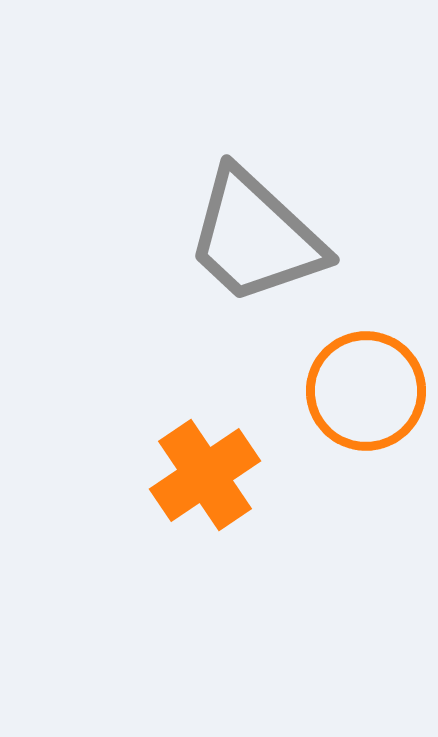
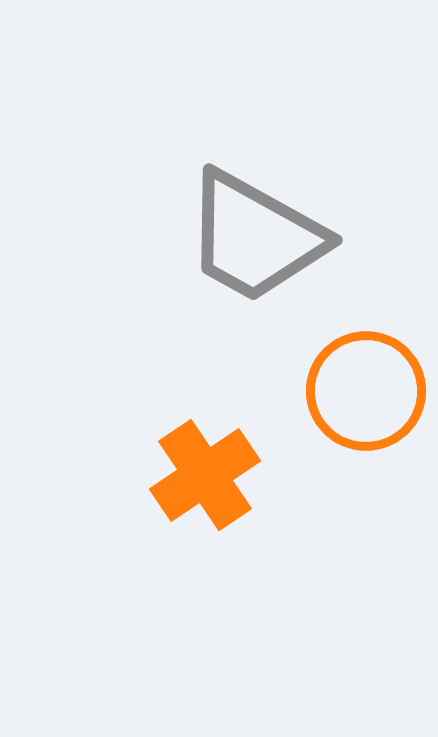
gray trapezoid: rotated 14 degrees counterclockwise
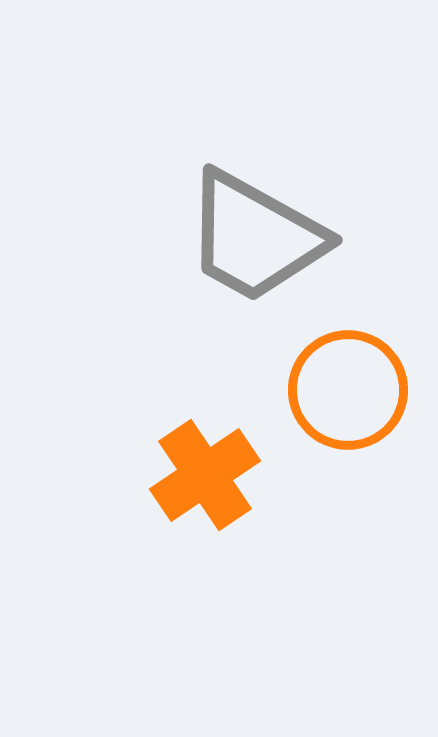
orange circle: moved 18 px left, 1 px up
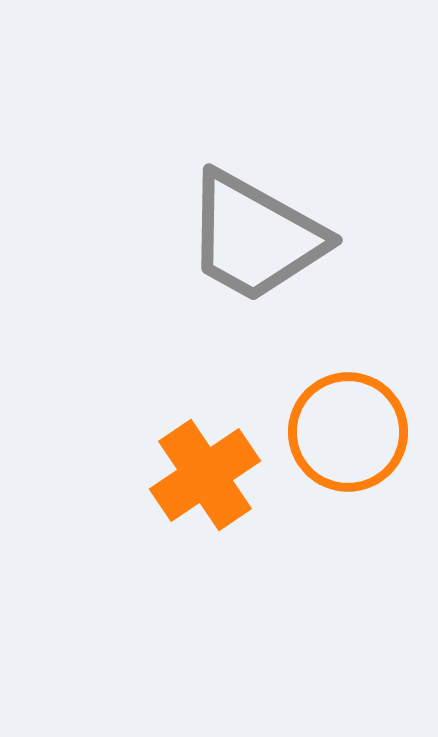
orange circle: moved 42 px down
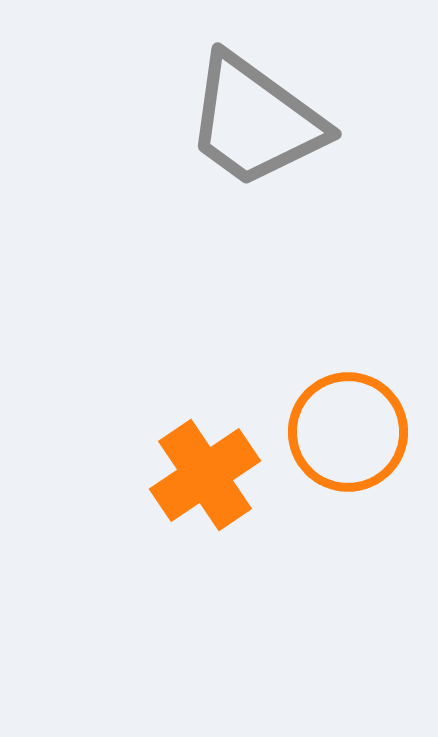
gray trapezoid: moved 116 px up; rotated 7 degrees clockwise
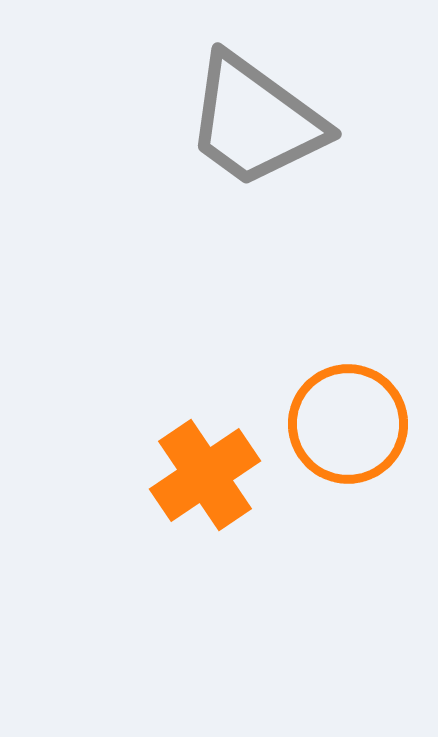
orange circle: moved 8 px up
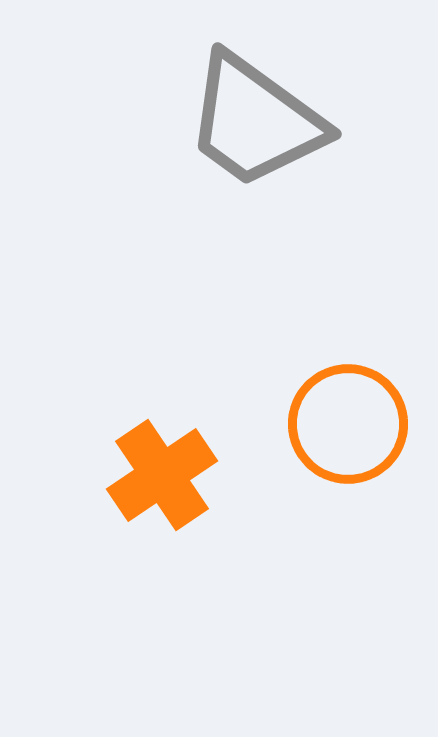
orange cross: moved 43 px left
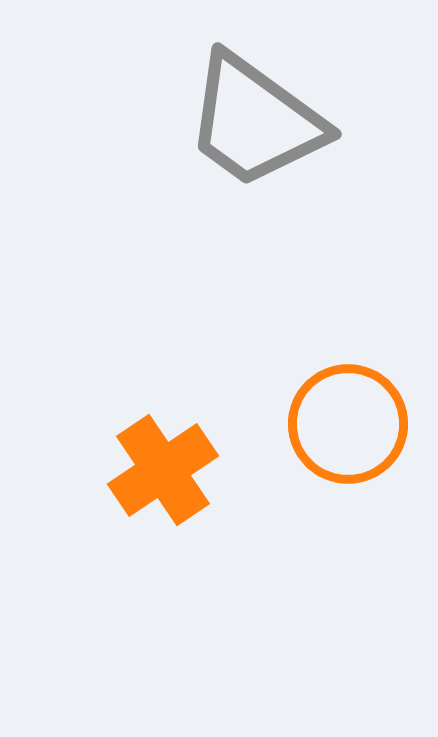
orange cross: moved 1 px right, 5 px up
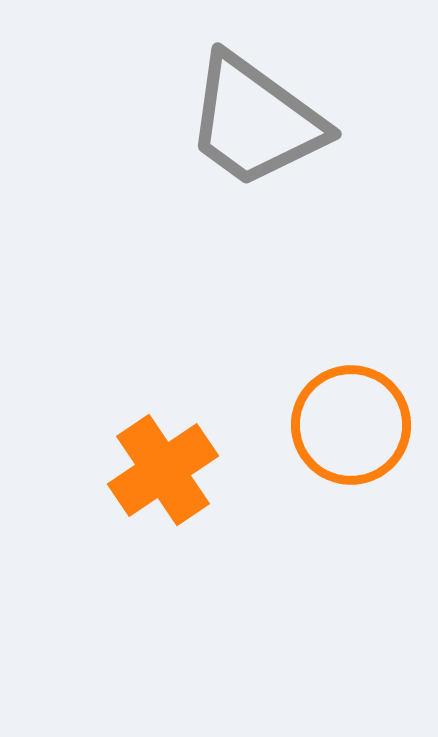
orange circle: moved 3 px right, 1 px down
